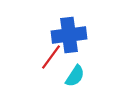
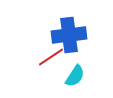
red line: rotated 20 degrees clockwise
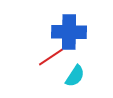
blue cross: moved 3 px up; rotated 8 degrees clockwise
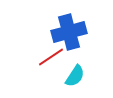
blue cross: rotated 16 degrees counterclockwise
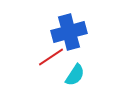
cyan semicircle: moved 1 px up
